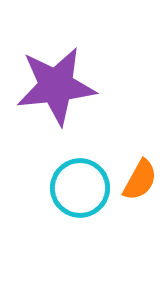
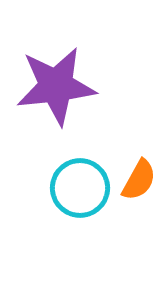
orange semicircle: moved 1 px left
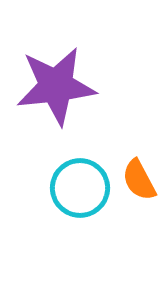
orange semicircle: rotated 123 degrees clockwise
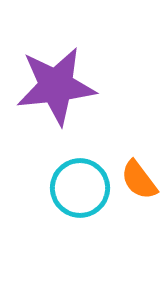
orange semicircle: rotated 9 degrees counterclockwise
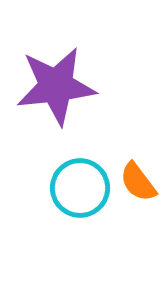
orange semicircle: moved 1 px left, 2 px down
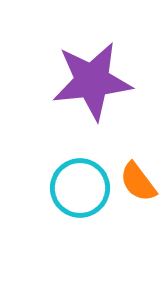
purple star: moved 36 px right, 5 px up
